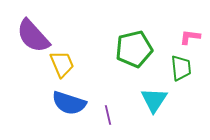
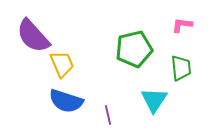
pink L-shape: moved 8 px left, 12 px up
blue semicircle: moved 3 px left, 2 px up
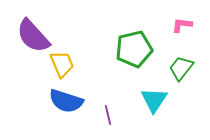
green trapezoid: rotated 136 degrees counterclockwise
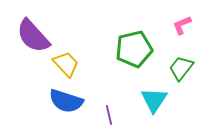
pink L-shape: rotated 30 degrees counterclockwise
yellow trapezoid: moved 4 px right; rotated 20 degrees counterclockwise
purple line: moved 1 px right
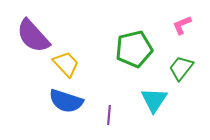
purple line: rotated 18 degrees clockwise
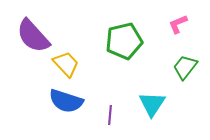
pink L-shape: moved 4 px left, 1 px up
green pentagon: moved 10 px left, 8 px up
green trapezoid: moved 4 px right, 1 px up
cyan triangle: moved 2 px left, 4 px down
purple line: moved 1 px right
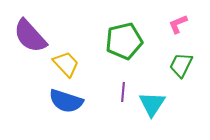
purple semicircle: moved 3 px left
green trapezoid: moved 4 px left, 2 px up; rotated 12 degrees counterclockwise
purple line: moved 13 px right, 23 px up
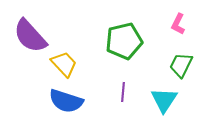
pink L-shape: rotated 40 degrees counterclockwise
yellow trapezoid: moved 2 px left
cyan triangle: moved 12 px right, 4 px up
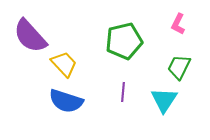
green trapezoid: moved 2 px left, 2 px down
